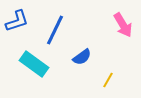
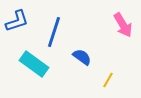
blue line: moved 1 px left, 2 px down; rotated 8 degrees counterclockwise
blue semicircle: rotated 108 degrees counterclockwise
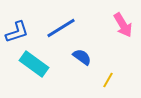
blue L-shape: moved 11 px down
blue line: moved 7 px right, 4 px up; rotated 40 degrees clockwise
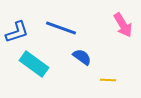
blue line: rotated 52 degrees clockwise
yellow line: rotated 63 degrees clockwise
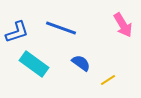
blue semicircle: moved 1 px left, 6 px down
yellow line: rotated 35 degrees counterclockwise
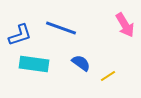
pink arrow: moved 2 px right
blue L-shape: moved 3 px right, 3 px down
cyan rectangle: rotated 28 degrees counterclockwise
yellow line: moved 4 px up
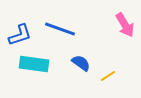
blue line: moved 1 px left, 1 px down
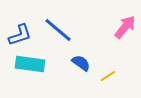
pink arrow: moved 2 px down; rotated 110 degrees counterclockwise
blue line: moved 2 px left, 1 px down; rotated 20 degrees clockwise
cyan rectangle: moved 4 px left
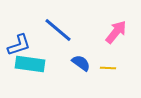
pink arrow: moved 9 px left, 5 px down
blue L-shape: moved 1 px left, 10 px down
yellow line: moved 8 px up; rotated 35 degrees clockwise
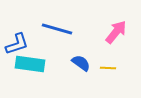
blue line: moved 1 px left, 1 px up; rotated 24 degrees counterclockwise
blue L-shape: moved 2 px left, 1 px up
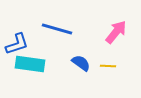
yellow line: moved 2 px up
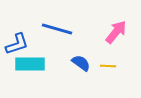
cyan rectangle: rotated 8 degrees counterclockwise
